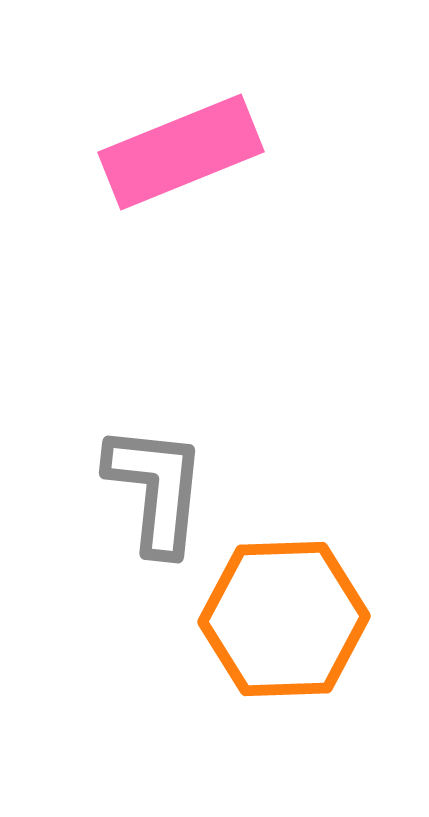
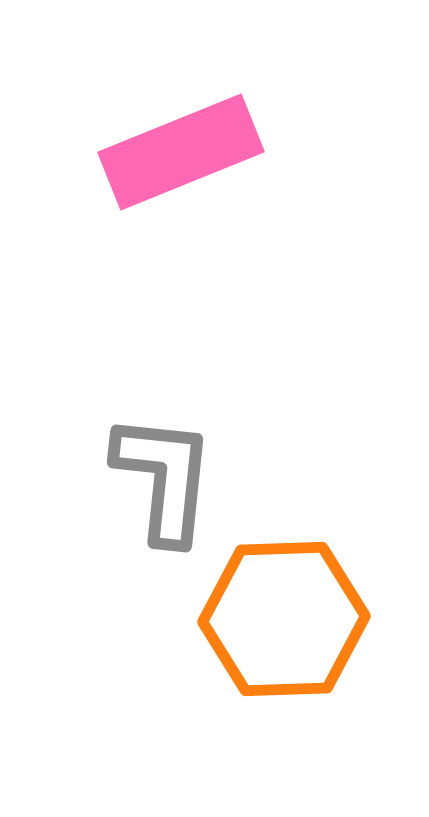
gray L-shape: moved 8 px right, 11 px up
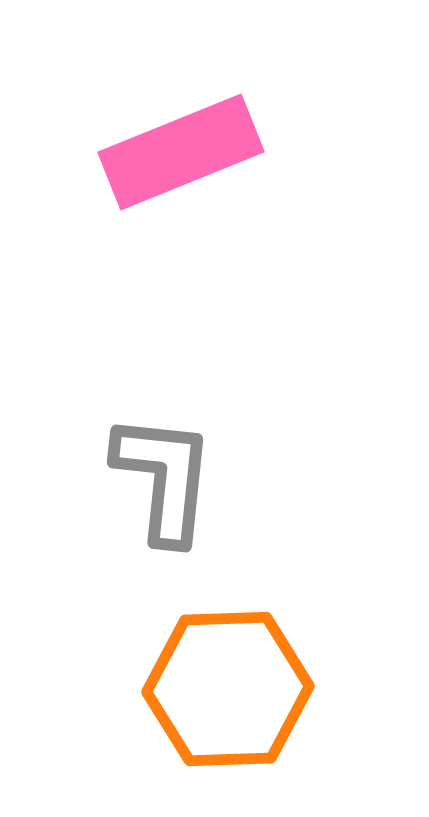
orange hexagon: moved 56 px left, 70 px down
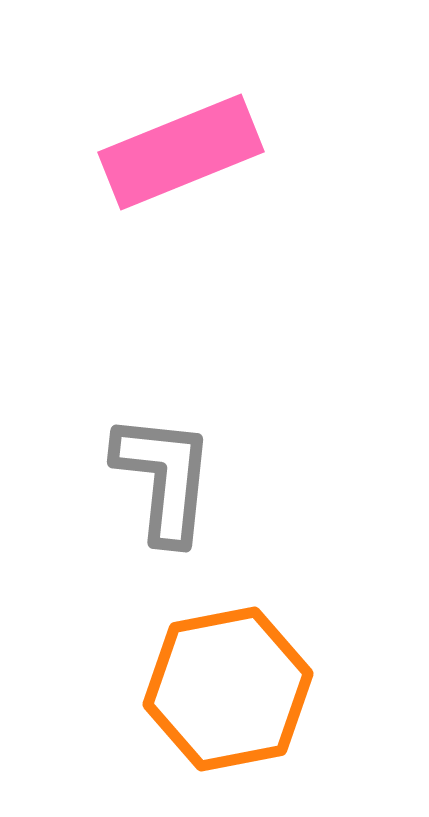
orange hexagon: rotated 9 degrees counterclockwise
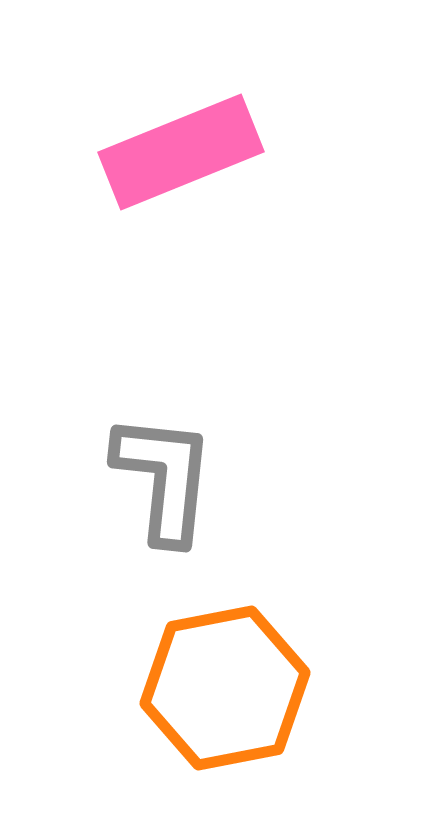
orange hexagon: moved 3 px left, 1 px up
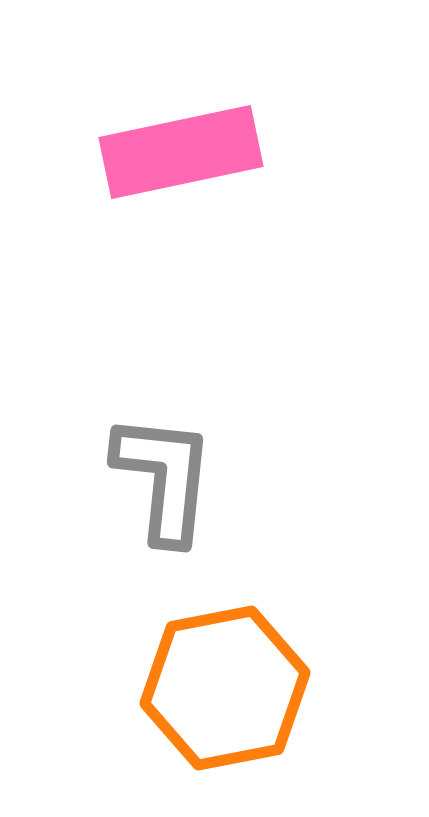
pink rectangle: rotated 10 degrees clockwise
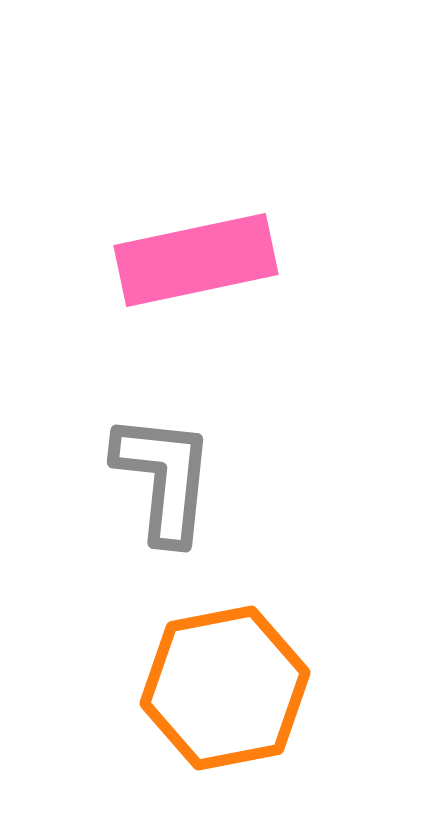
pink rectangle: moved 15 px right, 108 px down
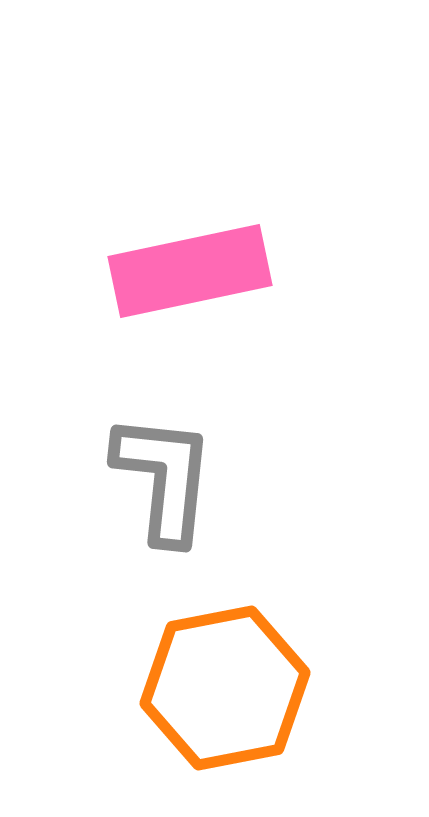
pink rectangle: moved 6 px left, 11 px down
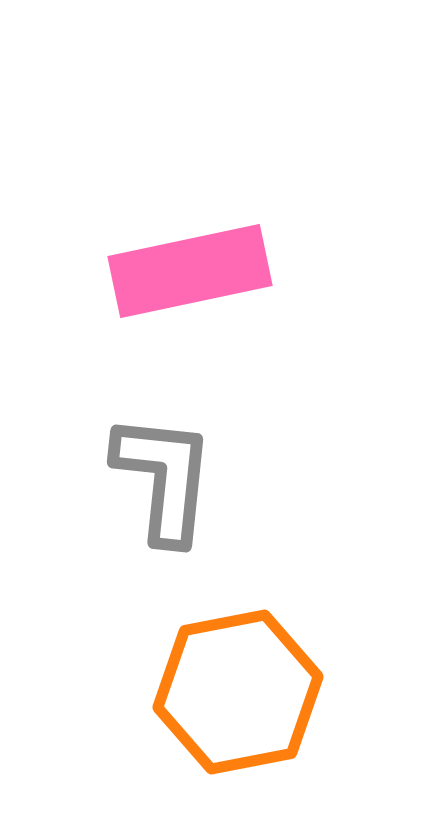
orange hexagon: moved 13 px right, 4 px down
